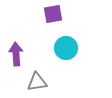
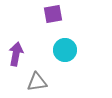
cyan circle: moved 1 px left, 2 px down
purple arrow: rotated 15 degrees clockwise
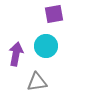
purple square: moved 1 px right
cyan circle: moved 19 px left, 4 px up
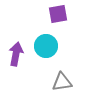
purple square: moved 4 px right
gray triangle: moved 25 px right
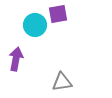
cyan circle: moved 11 px left, 21 px up
purple arrow: moved 5 px down
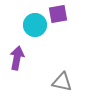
purple arrow: moved 1 px right, 1 px up
gray triangle: rotated 20 degrees clockwise
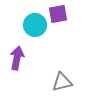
gray triangle: rotated 25 degrees counterclockwise
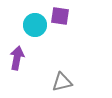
purple square: moved 2 px right, 2 px down; rotated 18 degrees clockwise
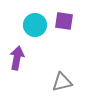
purple square: moved 4 px right, 5 px down
